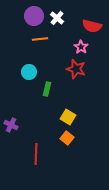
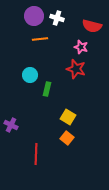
white cross: rotated 24 degrees counterclockwise
pink star: rotated 16 degrees counterclockwise
cyan circle: moved 1 px right, 3 px down
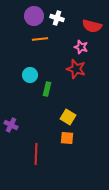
orange square: rotated 32 degrees counterclockwise
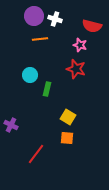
white cross: moved 2 px left, 1 px down
pink star: moved 1 px left, 2 px up
red line: rotated 35 degrees clockwise
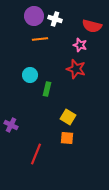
red line: rotated 15 degrees counterclockwise
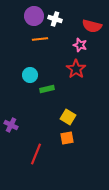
red star: rotated 18 degrees clockwise
green rectangle: rotated 64 degrees clockwise
orange square: rotated 16 degrees counterclockwise
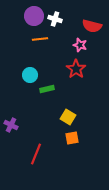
orange square: moved 5 px right
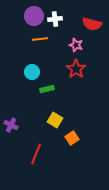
white cross: rotated 24 degrees counterclockwise
red semicircle: moved 2 px up
pink star: moved 4 px left
cyan circle: moved 2 px right, 3 px up
yellow square: moved 13 px left, 3 px down
orange square: rotated 24 degrees counterclockwise
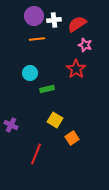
white cross: moved 1 px left, 1 px down
red semicircle: moved 15 px left; rotated 132 degrees clockwise
orange line: moved 3 px left
pink star: moved 9 px right
cyan circle: moved 2 px left, 1 px down
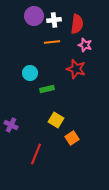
red semicircle: rotated 132 degrees clockwise
orange line: moved 15 px right, 3 px down
red star: rotated 18 degrees counterclockwise
yellow square: moved 1 px right
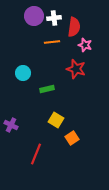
white cross: moved 2 px up
red semicircle: moved 3 px left, 3 px down
cyan circle: moved 7 px left
